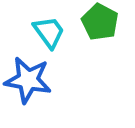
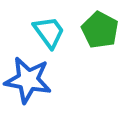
green pentagon: moved 8 px down
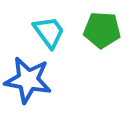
green pentagon: moved 2 px right; rotated 24 degrees counterclockwise
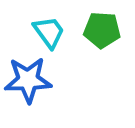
blue star: rotated 12 degrees counterclockwise
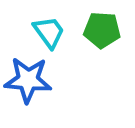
blue star: rotated 6 degrees clockwise
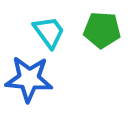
blue star: moved 1 px right, 1 px up
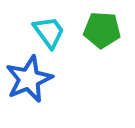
blue star: rotated 27 degrees counterclockwise
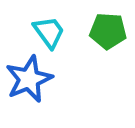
green pentagon: moved 6 px right, 1 px down
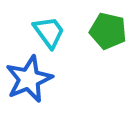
green pentagon: rotated 9 degrees clockwise
